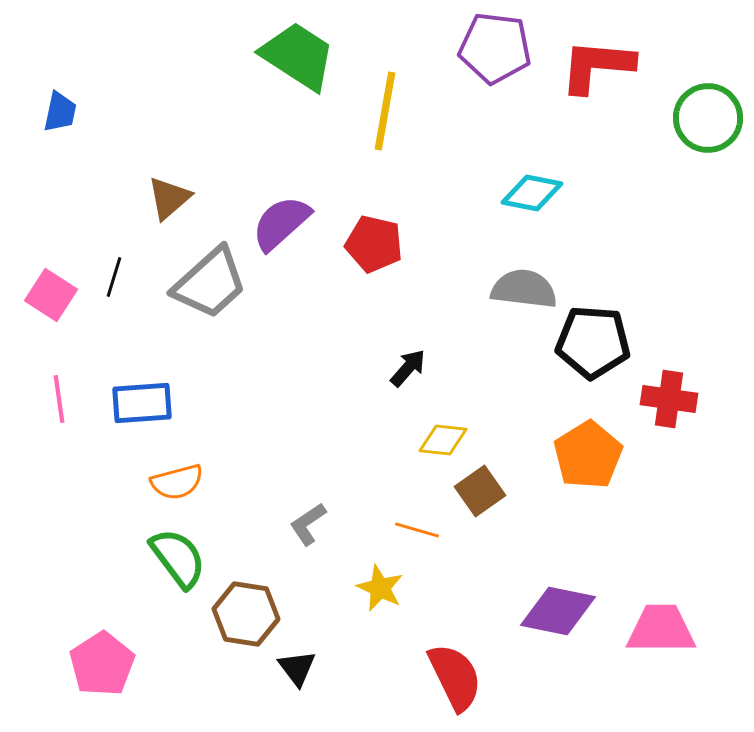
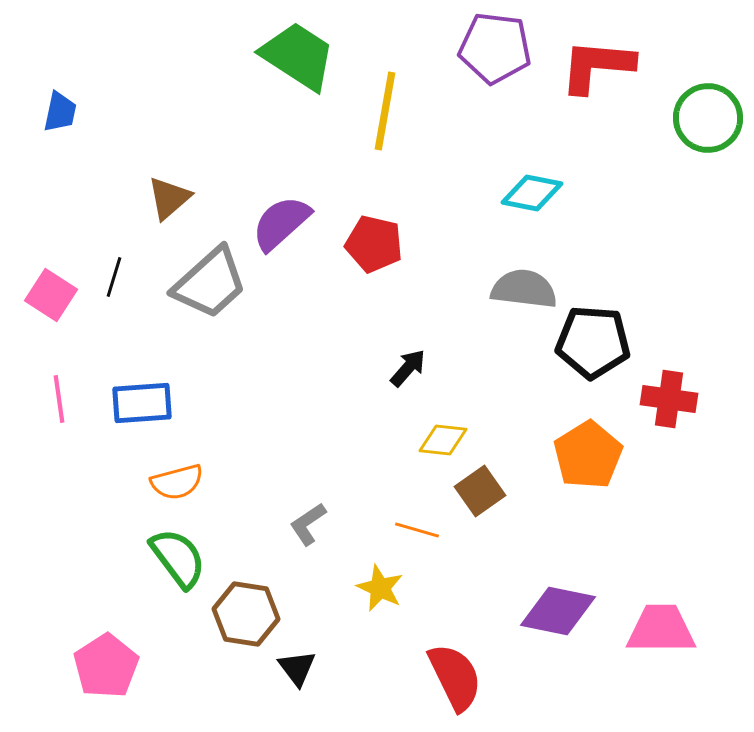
pink pentagon: moved 4 px right, 2 px down
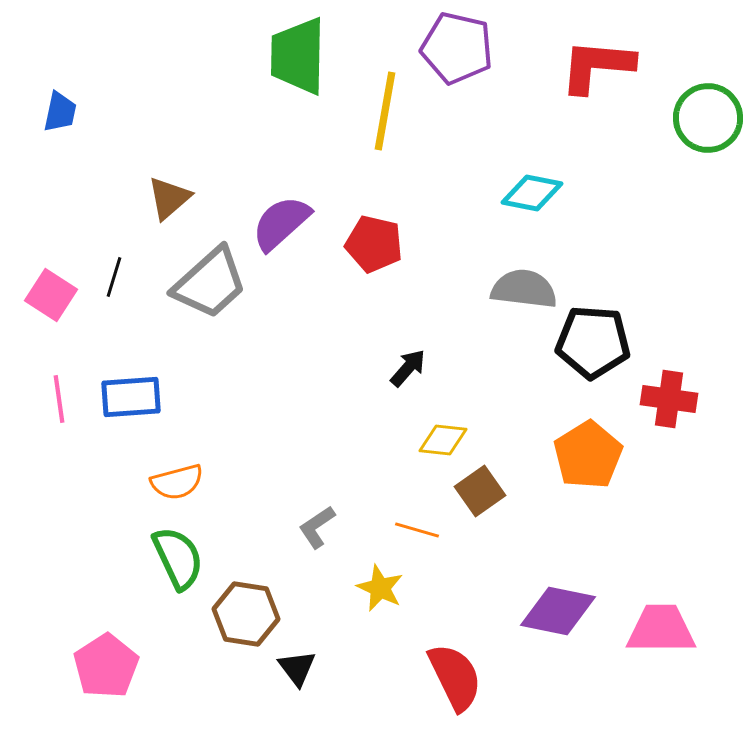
purple pentagon: moved 38 px left; rotated 6 degrees clockwise
green trapezoid: rotated 122 degrees counterclockwise
blue rectangle: moved 11 px left, 6 px up
gray L-shape: moved 9 px right, 3 px down
green semicircle: rotated 12 degrees clockwise
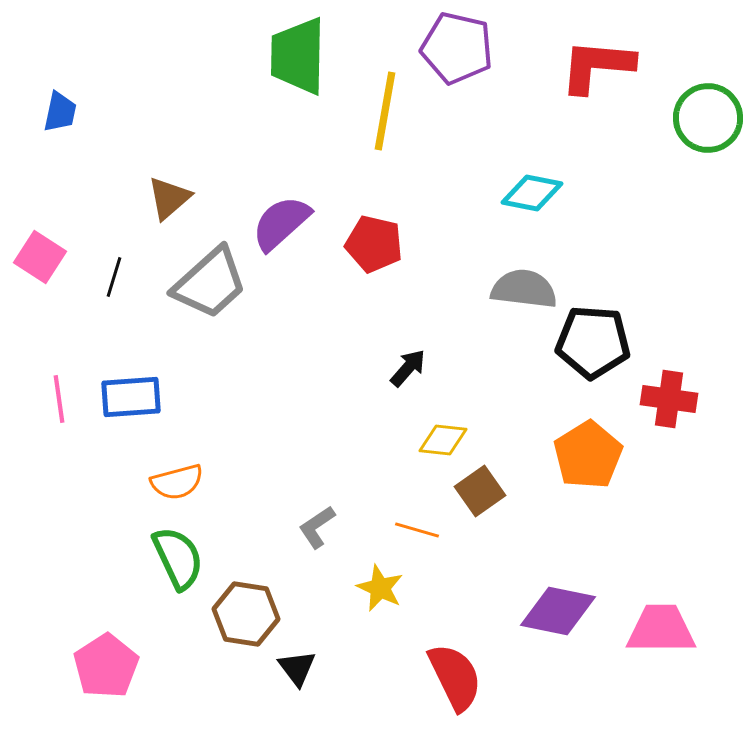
pink square: moved 11 px left, 38 px up
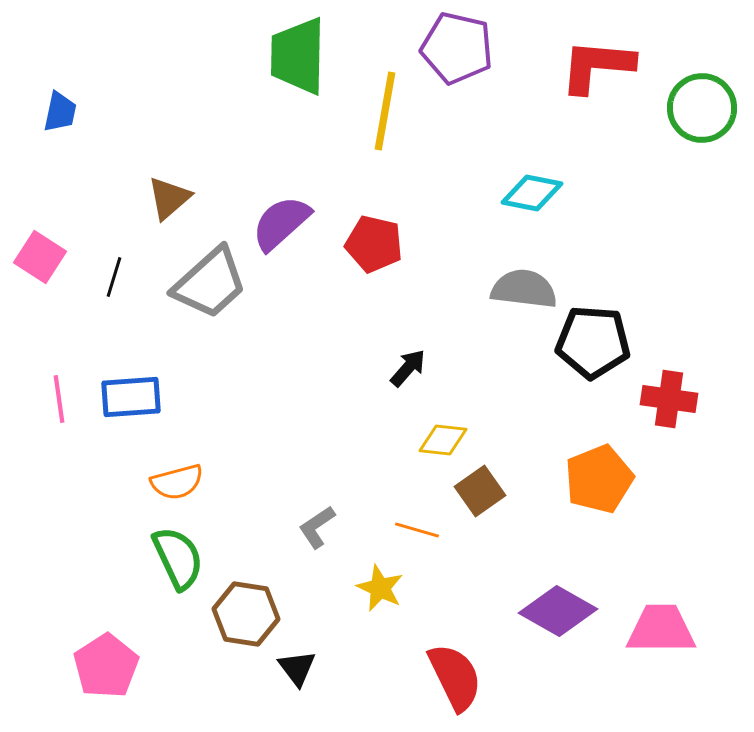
green circle: moved 6 px left, 10 px up
orange pentagon: moved 11 px right, 24 px down; rotated 10 degrees clockwise
purple diamond: rotated 18 degrees clockwise
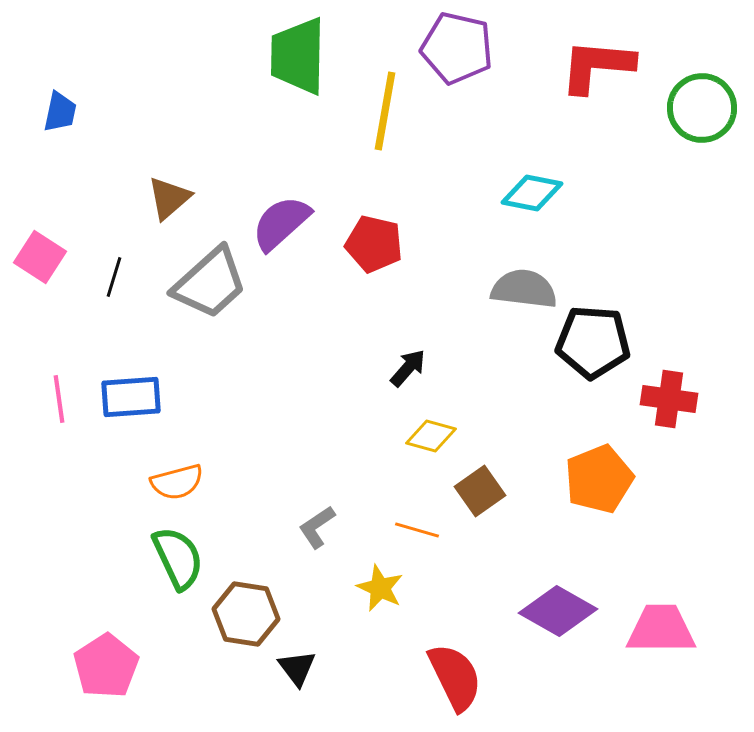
yellow diamond: moved 12 px left, 4 px up; rotated 9 degrees clockwise
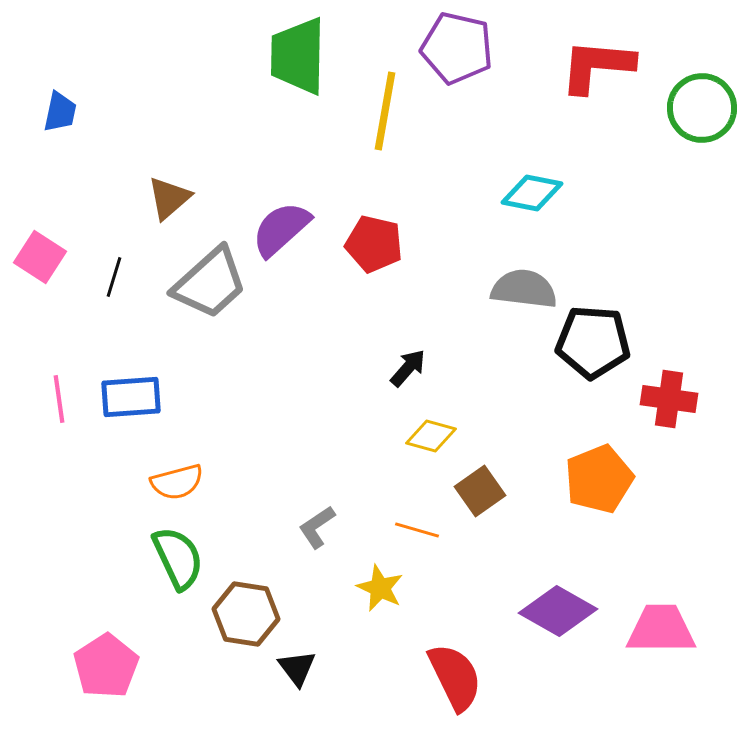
purple semicircle: moved 6 px down
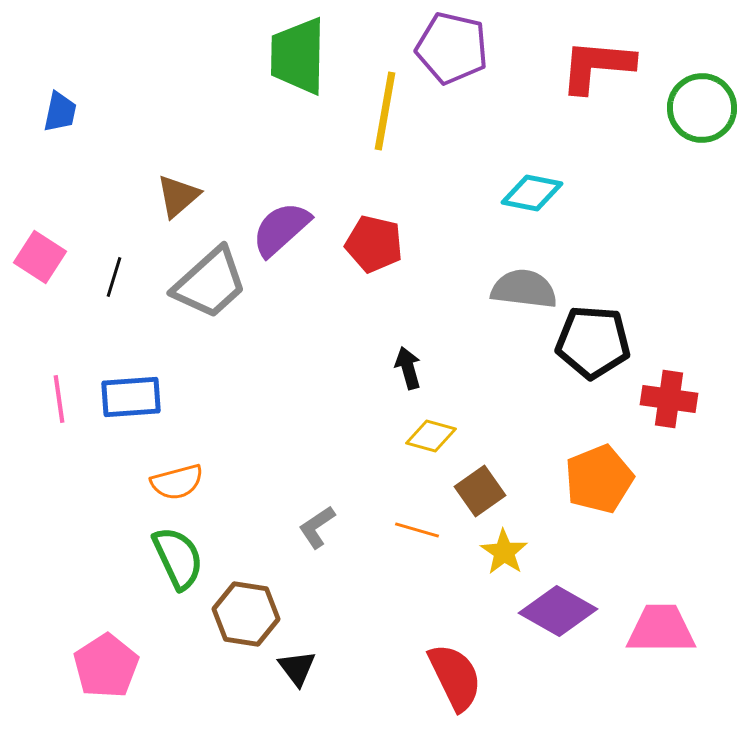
purple pentagon: moved 5 px left
brown triangle: moved 9 px right, 2 px up
black arrow: rotated 57 degrees counterclockwise
yellow star: moved 124 px right, 36 px up; rotated 9 degrees clockwise
